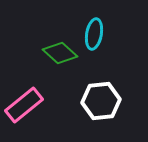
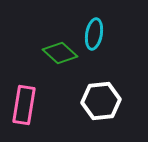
pink rectangle: rotated 42 degrees counterclockwise
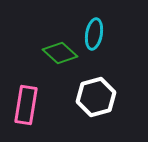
white hexagon: moved 5 px left, 4 px up; rotated 9 degrees counterclockwise
pink rectangle: moved 2 px right
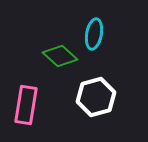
green diamond: moved 3 px down
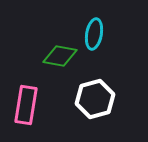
green diamond: rotated 32 degrees counterclockwise
white hexagon: moved 1 px left, 2 px down
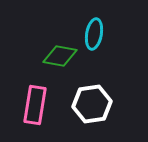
white hexagon: moved 3 px left, 5 px down; rotated 6 degrees clockwise
pink rectangle: moved 9 px right
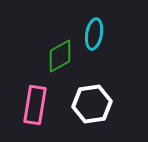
green diamond: rotated 40 degrees counterclockwise
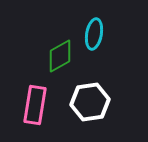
white hexagon: moved 2 px left, 2 px up
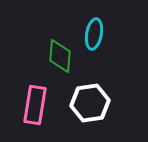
green diamond: rotated 56 degrees counterclockwise
white hexagon: moved 1 px down
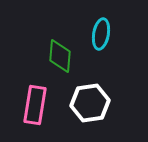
cyan ellipse: moved 7 px right
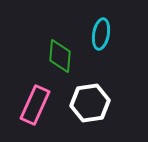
pink rectangle: rotated 15 degrees clockwise
